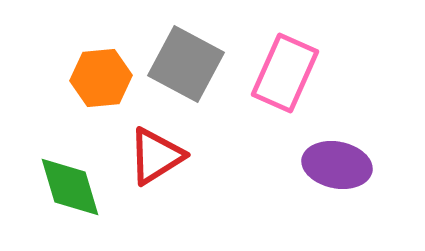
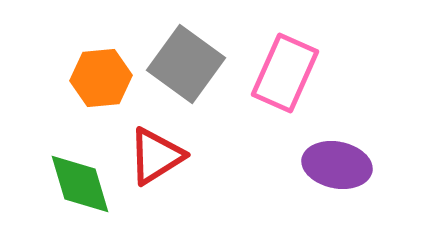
gray square: rotated 8 degrees clockwise
green diamond: moved 10 px right, 3 px up
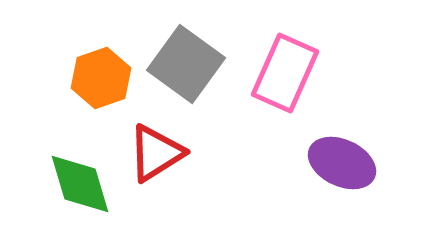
orange hexagon: rotated 14 degrees counterclockwise
red triangle: moved 3 px up
purple ellipse: moved 5 px right, 2 px up; rotated 14 degrees clockwise
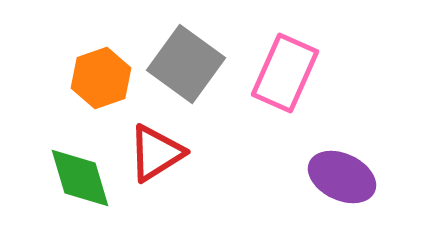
purple ellipse: moved 14 px down
green diamond: moved 6 px up
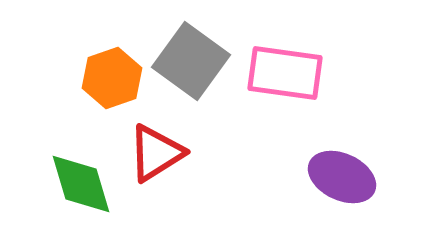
gray square: moved 5 px right, 3 px up
pink rectangle: rotated 74 degrees clockwise
orange hexagon: moved 11 px right
green diamond: moved 1 px right, 6 px down
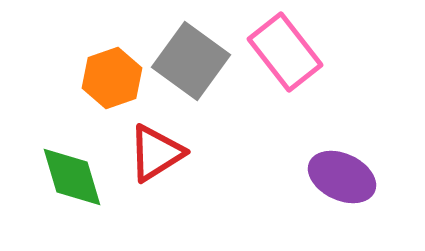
pink rectangle: moved 21 px up; rotated 44 degrees clockwise
green diamond: moved 9 px left, 7 px up
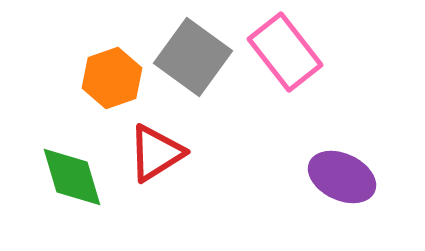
gray square: moved 2 px right, 4 px up
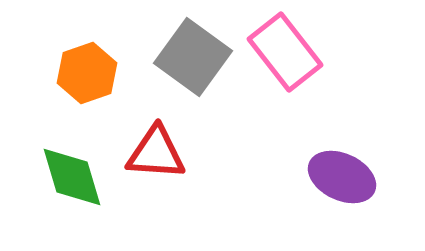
orange hexagon: moved 25 px left, 5 px up
red triangle: rotated 36 degrees clockwise
